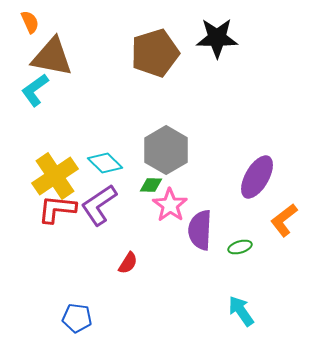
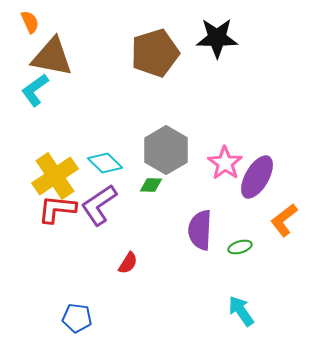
pink star: moved 55 px right, 42 px up
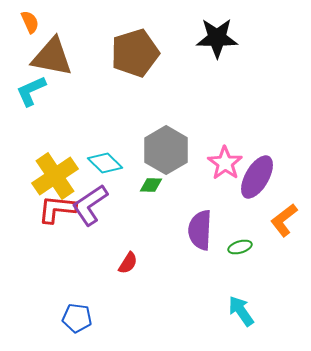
brown pentagon: moved 20 px left
cyan L-shape: moved 4 px left, 1 px down; rotated 12 degrees clockwise
purple L-shape: moved 9 px left
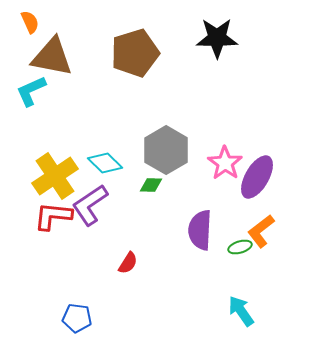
red L-shape: moved 4 px left, 7 px down
orange L-shape: moved 23 px left, 11 px down
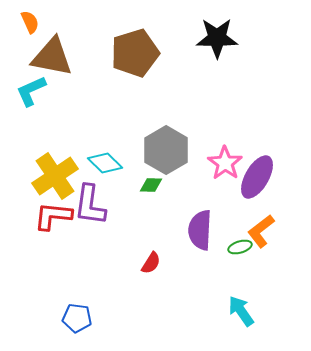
purple L-shape: rotated 48 degrees counterclockwise
red semicircle: moved 23 px right
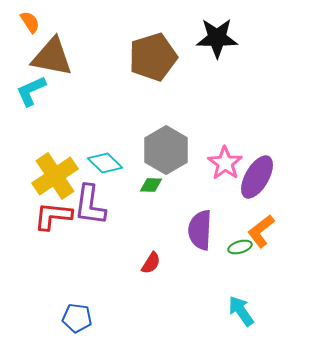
orange semicircle: rotated 10 degrees counterclockwise
brown pentagon: moved 18 px right, 4 px down
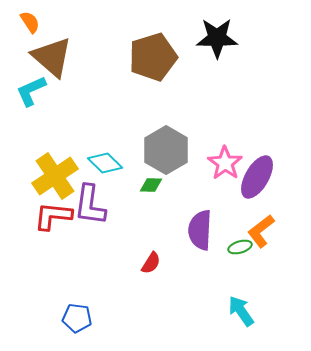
brown triangle: rotated 30 degrees clockwise
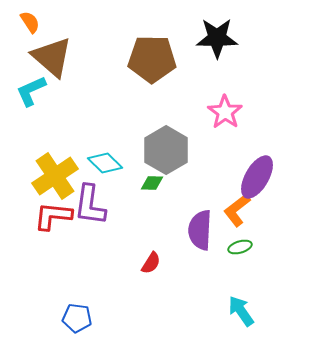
brown pentagon: moved 1 px left, 2 px down; rotated 18 degrees clockwise
pink star: moved 51 px up
green diamond: moved 1 px right, 2 px up
orange L-shape: moved 24 px left, 21 px up
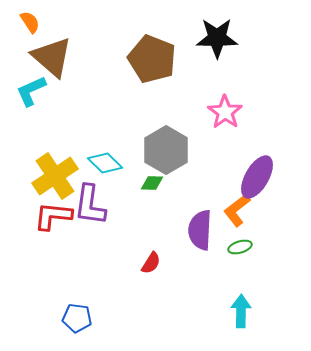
brown pentagon: rotated 21 degrees clockwise
cyan arrow: rotated 36 degrees clockwise
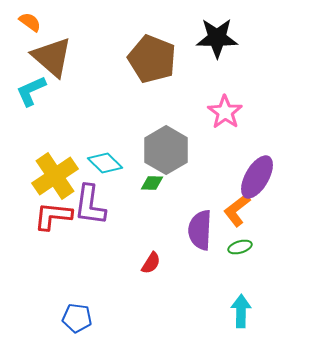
orange semicircle: rotated 20 degrees counterclockwise
